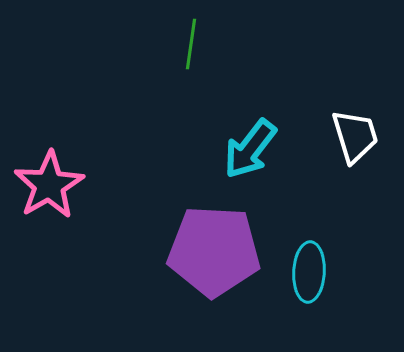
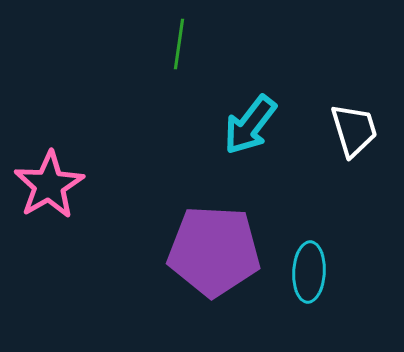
green line: moved 12 px left
white trapezoid: moved 1 px left, 6 px up
cyan arrow: moved 24 px up
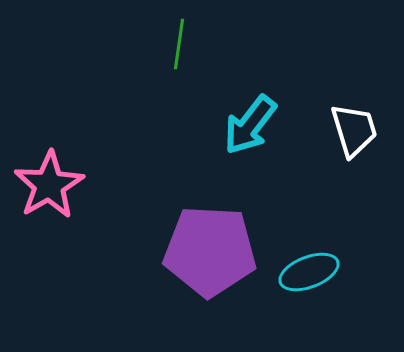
purple pentagon: moved 4 px left
cyan ellipse: rotated 66 degrees clockwise
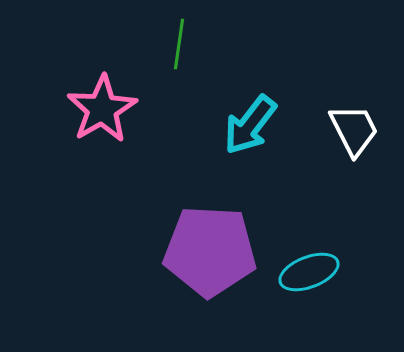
white trapezoid: rotated 10 degrees counterclockwise
pink star: moved 53 px right, 76 px up
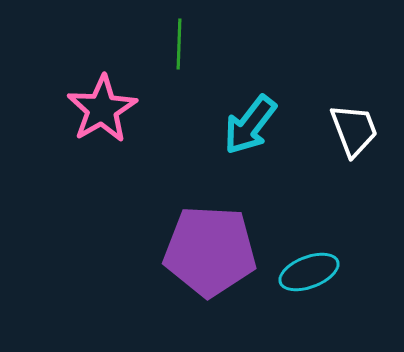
green line: rotated 6 degrees counterclockwise
white trapezoid: rotated 6 degrees clockwise
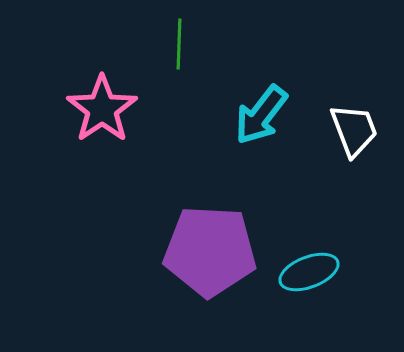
pink star: rotated 4 degrees counterclockwise
cyan arrow: moved 11 px right, 10 px up
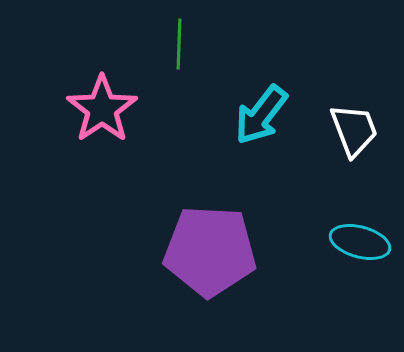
cyan ellipse: moved 51 px right, 30 px up; rotated 36 degrees clockwise
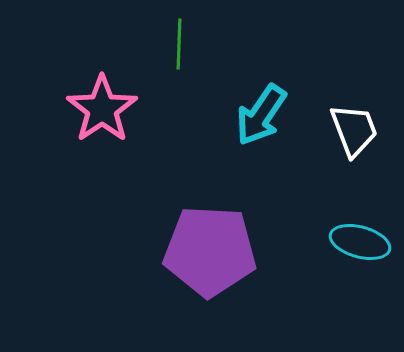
cyan arrow: rotated 4 degrees counterclockwise
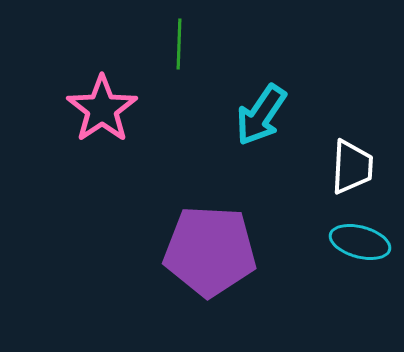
white trapezoid: moved 2 px left, 37 px down; rotated 24 degrees clockwise
